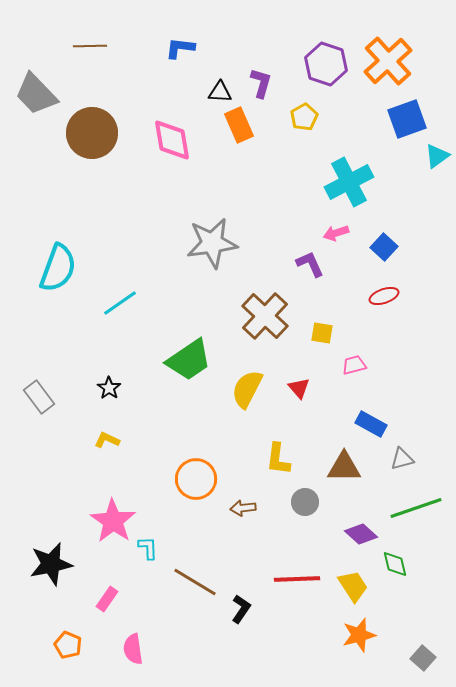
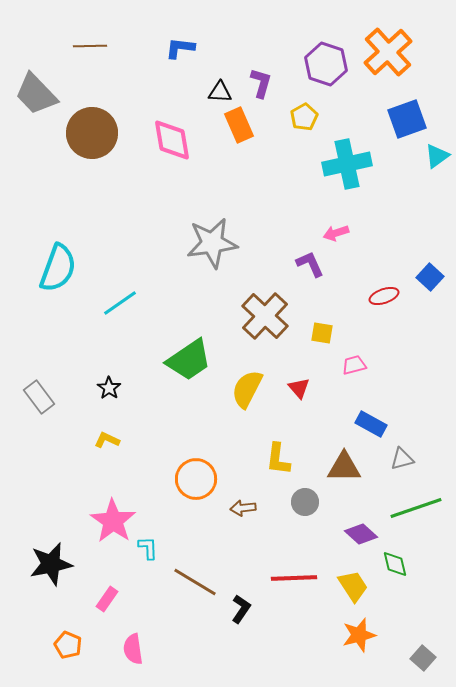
orange cross at (388, 61): moved 9 px up
cyan cross at (349, 182): moved 2 px left, 18 px up; rotated 15 degrees clockwise
blue square at (384, 247): moved 46 px right, 30 px down
red line at (297, 579): moved 3 px left, 1 px up
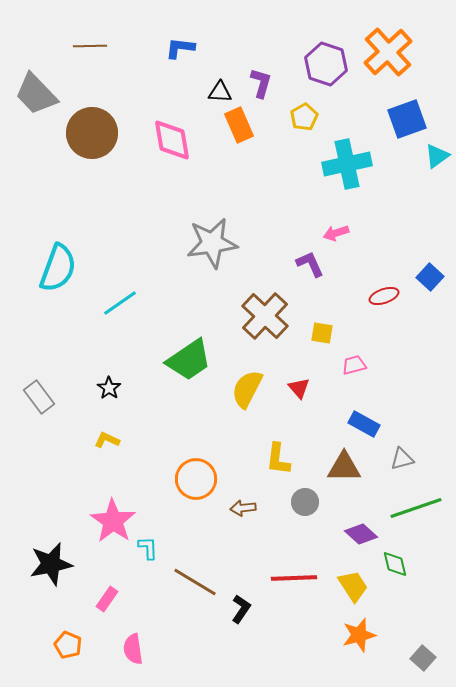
blue rectangle at (371, 424): moved 7 px left
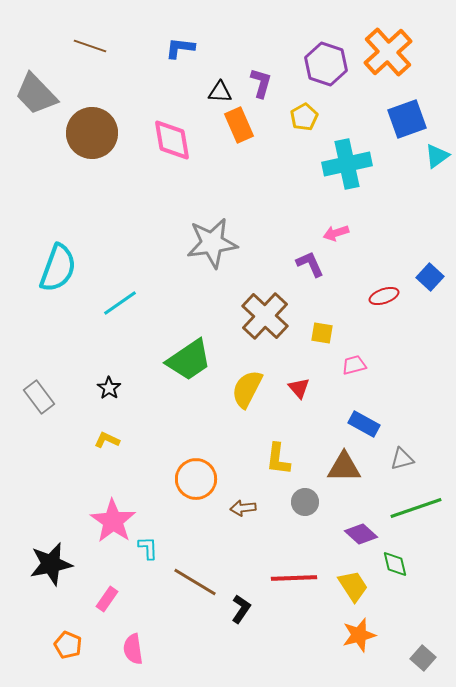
brown line at (90, 46): rotated 20 degrees clockwise
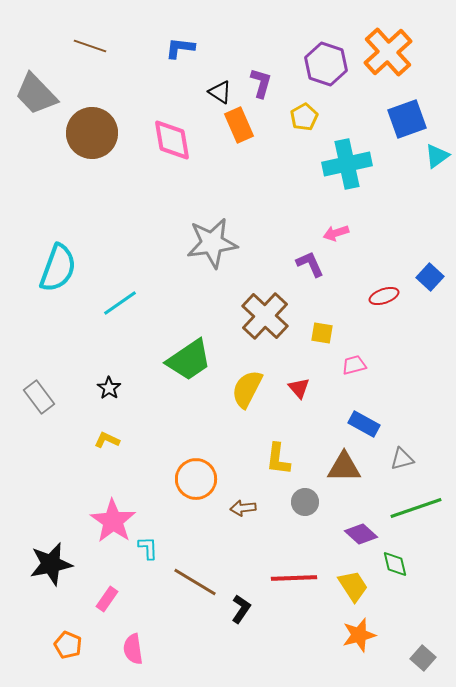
black triangle at (220, 92): rotated 30 degrees clockwise
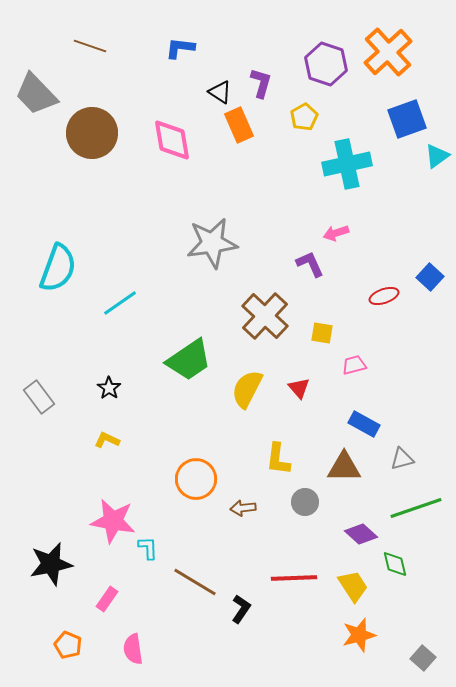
pink star at (113, 521): rotated 24 degrees counterclockwise
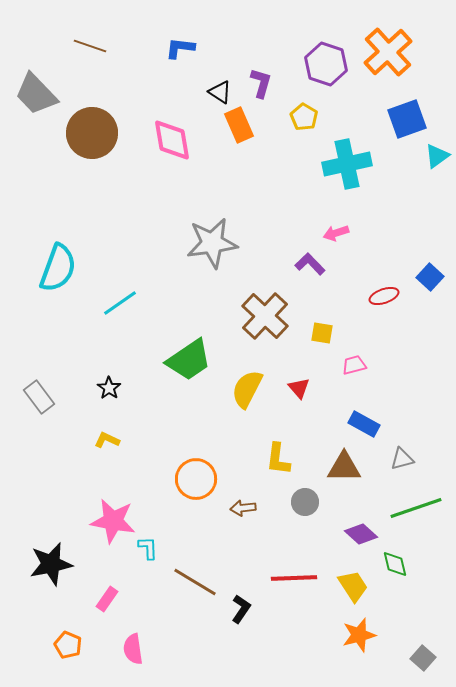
yellow pentagon at (304, 117): rotated 12 degrees counterclockwise
purple L-shape at (310, 264): rotated 20 degrees counterclockwise
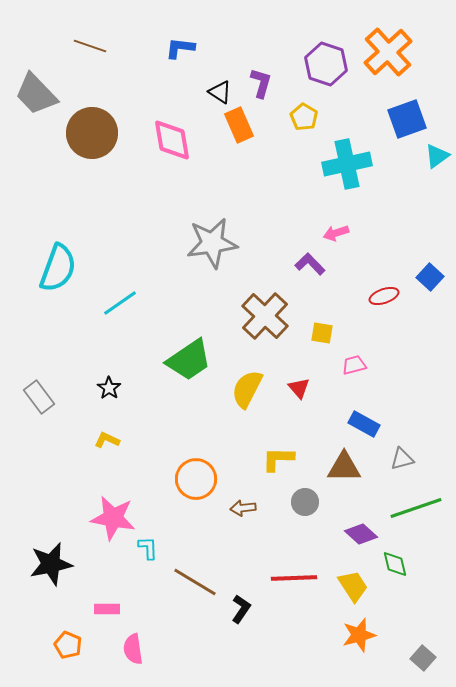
yellow L-shape at (278, 459): rotated 84 degrees clockwise
pink star at (113, 521): moved 3 px up
pink rectangle at (107, 599): moved 10 px down; rotated 55 degrees clockwise
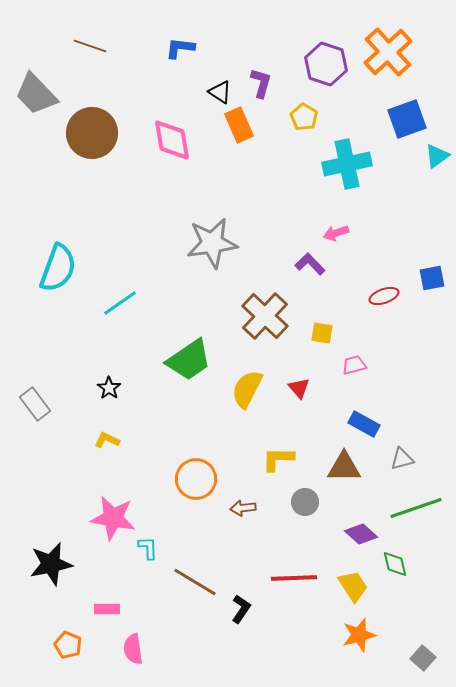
blue square at (430, 277): moved 2 px right, 1 px down; rotated 36 degrees clockwise
gray rectangle at (39, 397): moved 4 px left, 7 px down
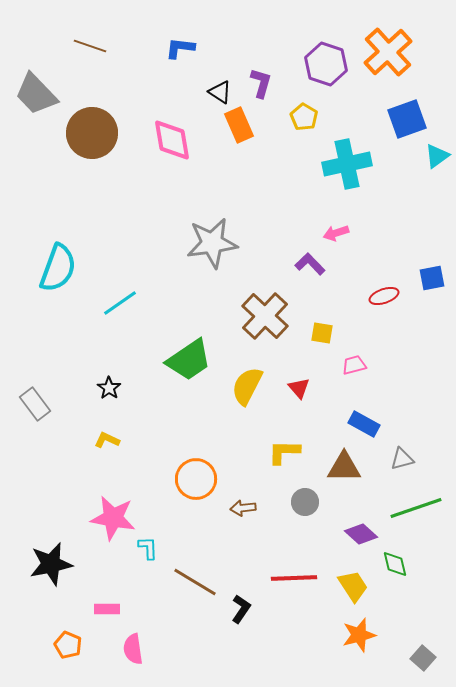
yellow semicircle at (247, 389): moved 3 px up
yellow L-shape at (278, 459): moved 6 px right, 7 px up
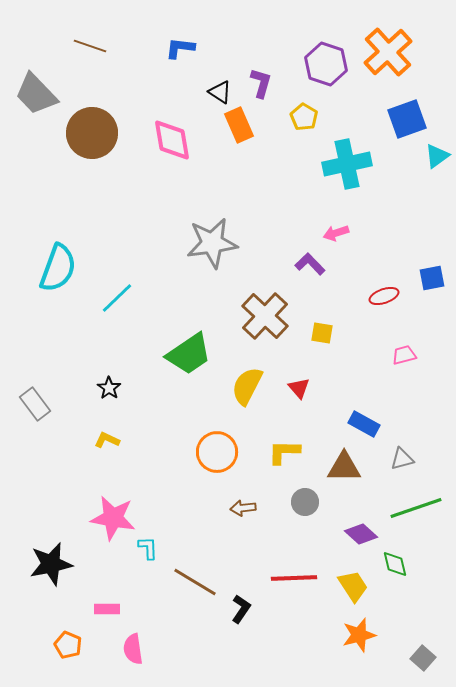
cyan line at (120, 303): moved 3 px left, 5 px up; rotated 9 degrees counterclockwise
green trapezoid at (189, 360): moved 6 px up
pink trapezoid at (354, 365): moved 50 px right, 10 px up
orange circle at (196, 479): moved 21 px right, 27 px up
